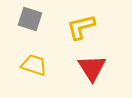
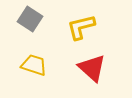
gray square: rotated 15 degrees clockwise
red triangle: rotated 16 degrees counterclockwise
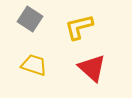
yellow L-shape: moved 2 px left
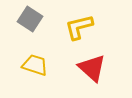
yellow trapezoid: moved 1 px right
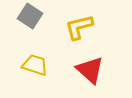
gray square: moved 3 px up
red triangle: moved 2 px left, 2 px down
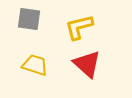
gray square: moved 1 px left, 3 px down; rotated 25 degrees counterclockwise
red triangle: moved 3 px left, 6 px up
